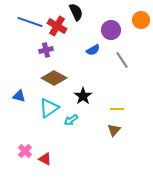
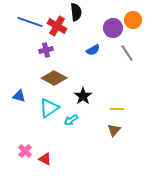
black semicircle: rotated 18 degrees clockwise
orange circle: moved 8 px left
purple circle: moved 2 px right, 2 px up
gray line: moved 5 px right, 7 px up
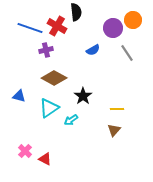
blue line: moved 6 px down
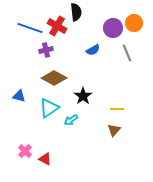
orange circle: moved 1 px right, 3 px down
gray line: rotated 12 degrees clockwise
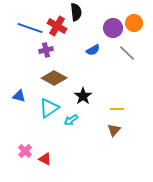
gray line: rotated 24 degrees counterclockwise
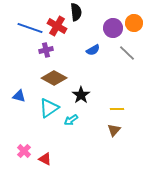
black star: moved 2 px left, 1 px up
pink cross: moved 1 px left
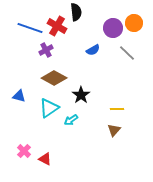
purple cross: rotated 16 degrees counterclockwise
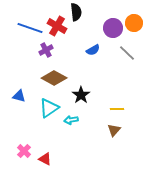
cyan arrow: rotated 24 degrees clockwise
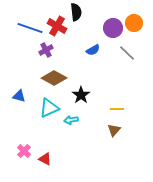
cyan triangle: rotated 10 degrees clockwise
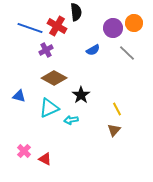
yellow line: rotated 64 degrees clockwise
